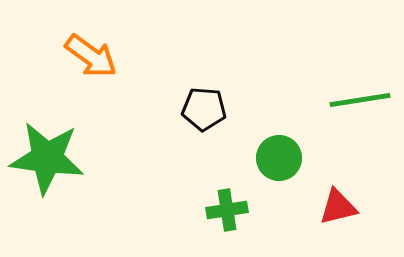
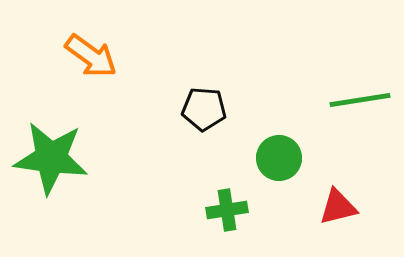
green star: moved 4 px right
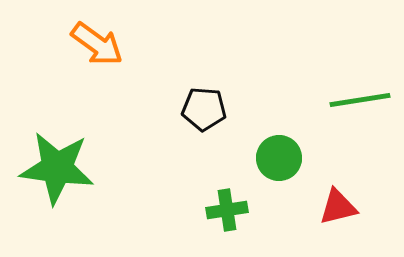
orange arrow: moved 6 px right, 12 px up
green star: moved 6 px right, 10 px down
